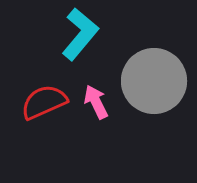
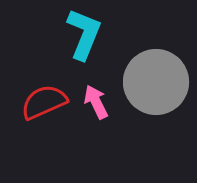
cyan L-shape: moved 4 px right; rotated 18 degrees counterclockwise
gray circle: moved 2 px right, 1 px down
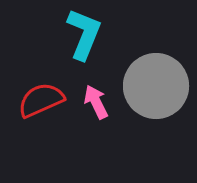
gray circle: moved 4 px down
red semicircle: moved 3 px left, 2 px up
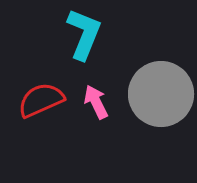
gray circle: moved 5 px right, 8 px down
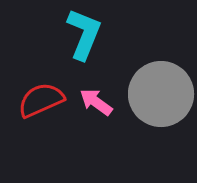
pink arrow: rotated 28 degrees counterclockwise
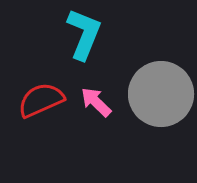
pink arrow: rotated 8 degrees clockwise
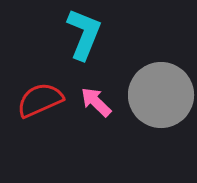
gray circle: moved 1 px down
red semicircle: moved 1 px left
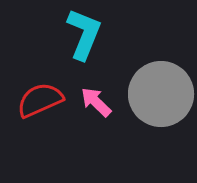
gray circle: moved 1 px up
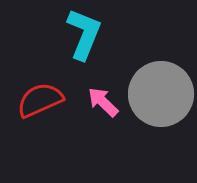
pink arrow: moved 7 px right
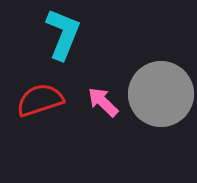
cyan L-shape: moved 21 px left
red semicircle: rotated 6 degrees clockwise
